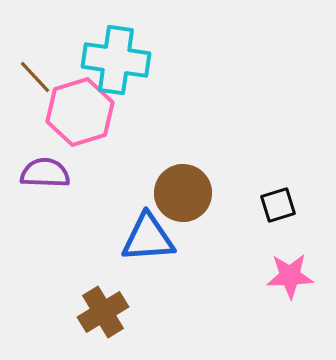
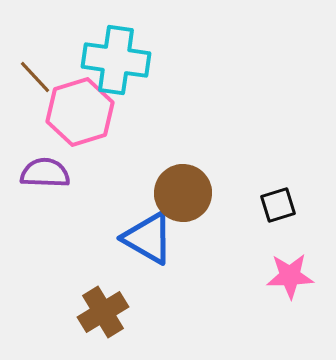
blue triangle: rotated 34 degrees clockwise
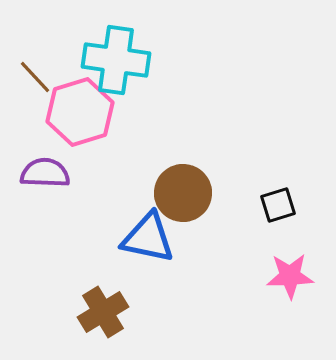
blue triangle: rotated 18 degrees counterclockwise
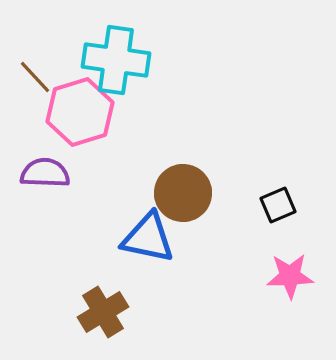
black square: rotated 6 degrees counterclockwise
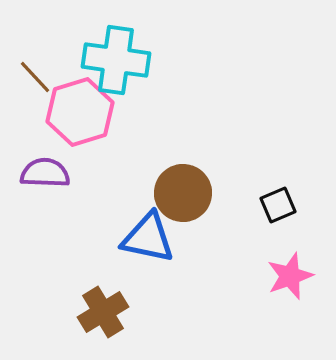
pink star: rotated 18 degrees counterclockwise
